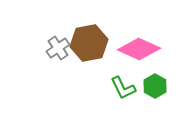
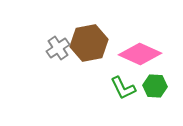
pink diamond: moved 1 px right, 5 px down
green hexagon: rotated 25 degrees counterclockwise
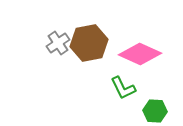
gray cross: moved 5 px up
green hexagon: moved 25 px down
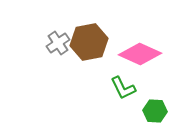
brown hexagon: moved 1 px up
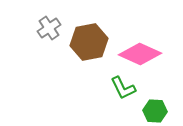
gray cross: moved 9 px left, 15 px up
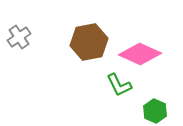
gray cross: moved 30 px left, 9 px down
green L-shape: moved 4 px left, 3 px up
green hexagon: rotated 20 degrees clockwise
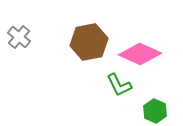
gray cross: rotated 15 degrees counterclockwise
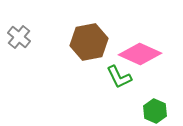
green L-shape: moved 8 px up
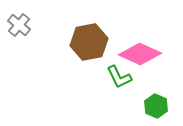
gray cross: moved 12 px up
green hexagon: moved 1 px right, 5 px up
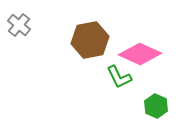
brown hexagon: moved 1 px right, 2 px up
